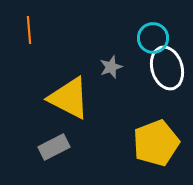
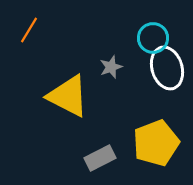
orange line: rotated 36 degrees clockwise
yellow triangle: moved 1 px left, 2 px up
gray rectangle: moved 46 px right, 11 px down
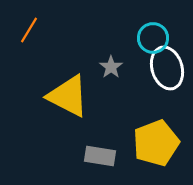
gray star: rotated 15 degrees counterclockwise
gray rectangle: moved 2 px up; rotated 36 degrees clockwise
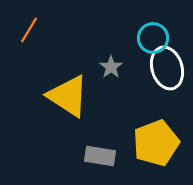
yellow triangle: rotated 6 degrees clockwise
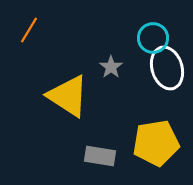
yellow pentagon: rotated 12 degrees clockwise
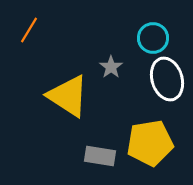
white ellipse: moved 11 px down
yellow pentagon: moved 6 px left
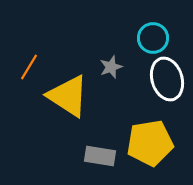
orange line: moved 37 px down
gray star: rotated 15 degrees clockwise
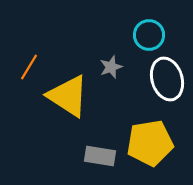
cyan circle: moved 4 px left, 3 px up
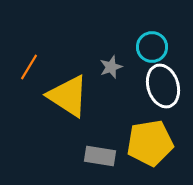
cyan circle: moved 3 px right, 12 px down
white ellipse: moved 4 px left, 7 px down
